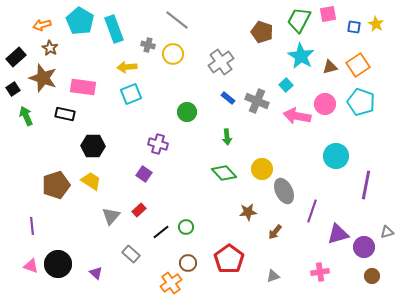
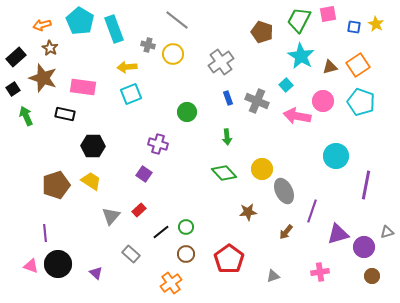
blue rectangle at (228, 98): rotated 32 degrees clockwise
pink circle at (325, 104): moved 2 px left, 3 px up
purple line at (32, 226): moved 13 px right, 7 px down
brown arrow at (275, 232): moved 11 px right
brown circle at (188, 263): moved 2 px left, 9 px up
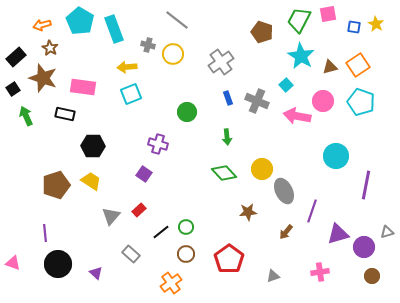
pink triangle at (31, 266): moved 18 px left, 3 px up
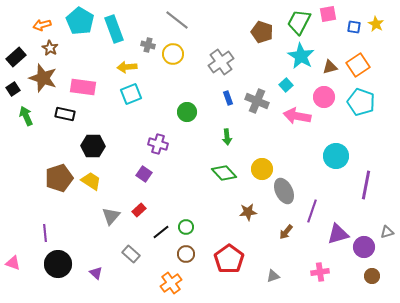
green trapezoid at (299, 20): moved 2 px down
pink circle at (323, 101): moved 1 px right, 4 px up
brown pentagon at (56, 185): moved 3 px right, 7 px up
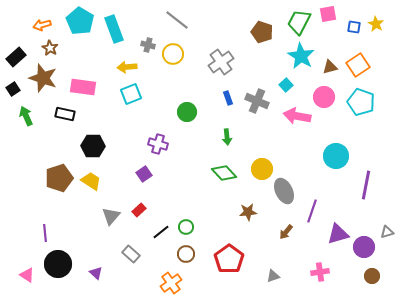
purple square at (144, 174): rotated 21 degrees clockwise
pink triangle at (13, 263): moved 14 px right, 12 px down; rotated 14 degrees clockwise
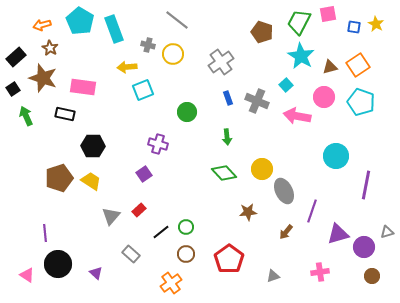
cyan square at (131, 94): moved 12 px right, 4 px up
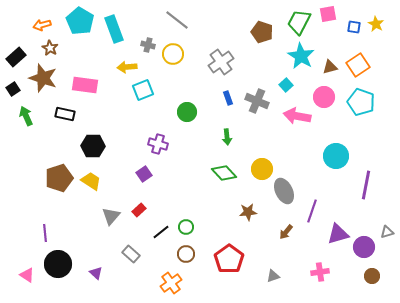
pink rectangle at (83, 87): moved 2 px right, 2 px up
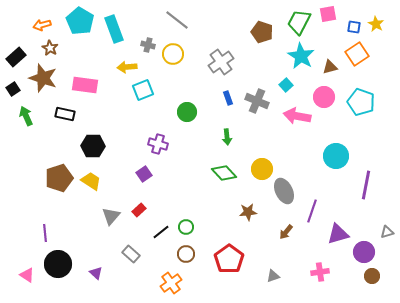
orange square at (358, 65): moved 1 px left, 11 px up
purple circle at (364, 247): moved 5 px down
